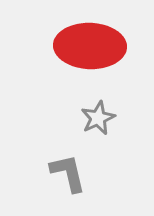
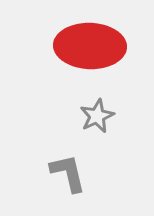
gray star: moved 1 px left, 2 px up
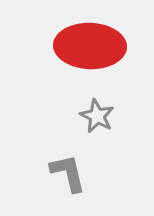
gray star: rotated 20 degrees counterclockwise
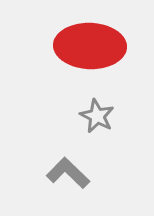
gray L-shape: rotated 33 degrees counterclockwise
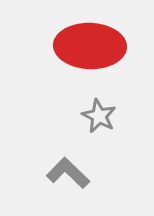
gray star: moved 2 px right
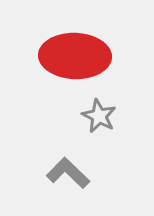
red ellipse: moved 15 px left, 10 px down
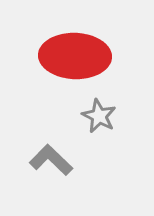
gray L-shape: moved 17 px left, 13 px up
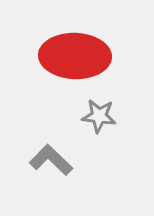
gray star: rotated 20 degrees counterclockwise
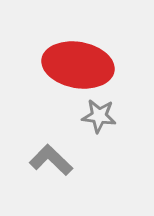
red ellipse: moved 3 px right, 9 px down; rotated 8 degrees clockwise
